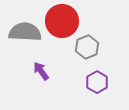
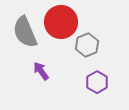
red circle: moved 1 px left, 1 px down
gray semicircle: rotated 116 degrees counterclockwise
gray hexagon: moved 2 px up
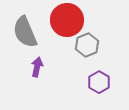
red circle: moved 6 px right, 2 px up
purple arrow: moved 4 px left, 4 px up; rotated 48 degrees clockwise
purple hexagon: moved 2 px right
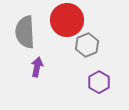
gray semicircle: rotated 20 degrees clockwise
